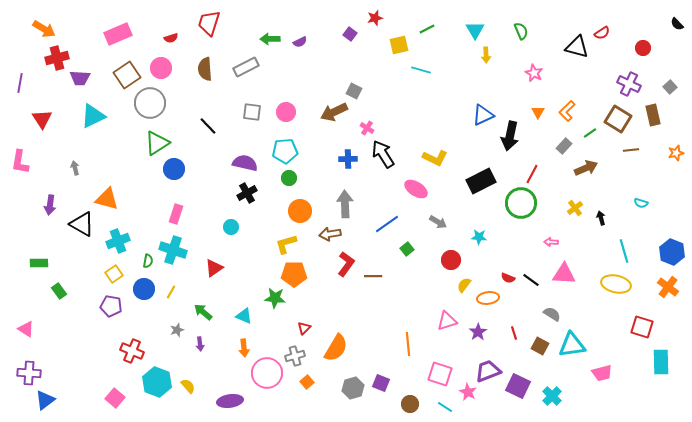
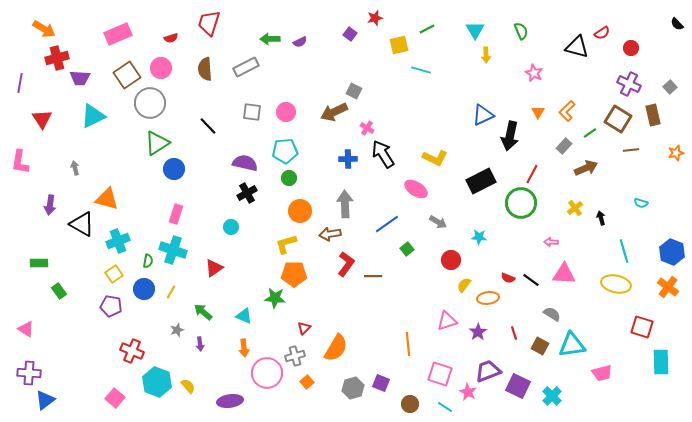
red circle at (643, 48): moved 12 px left
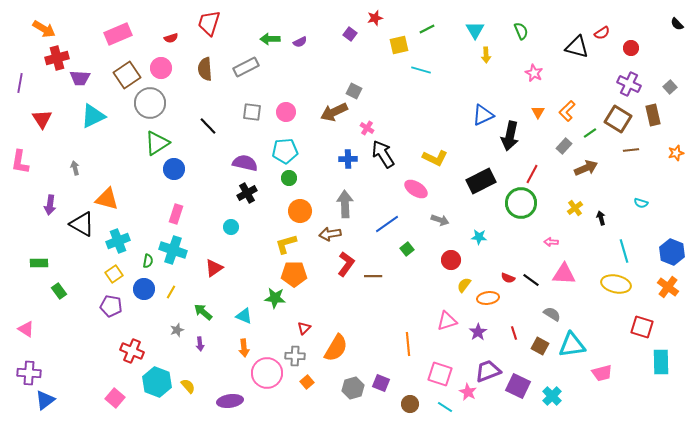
gray arrow at (438, 222): moved 2 px right, 2 px up; rotated 12 degrees counterclockwise
gray cross at (295, 356): rotated 18 degrees clockwise
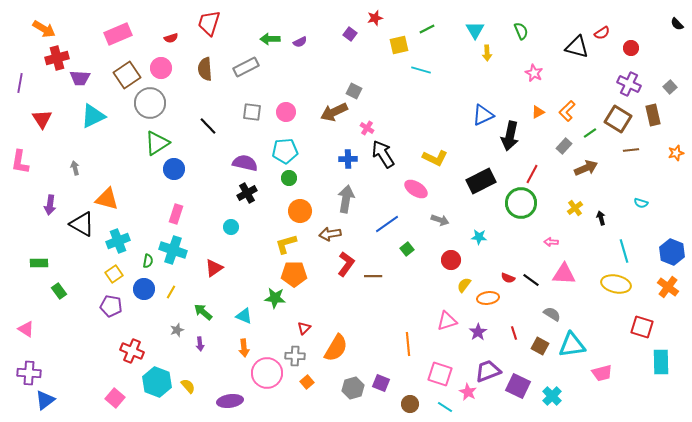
yellow arrow at (486, 55): moved 1 px right, 2 px up
orange triangle at (538, 112): rotated 32 degrees clockwise
gray arrow at (345, 204): moved 1 px right, 5 px up; rotated 12 degrees clockwise
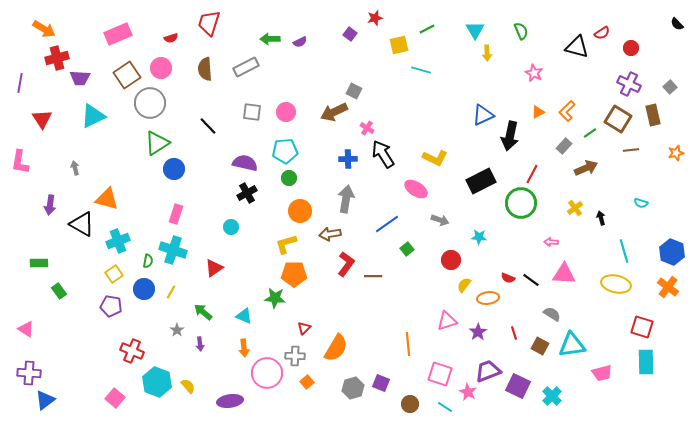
gray star at (177, 330): rotated 16 degrees counterclockwise
cyan rectangle at (661, 362): moved 15 px left
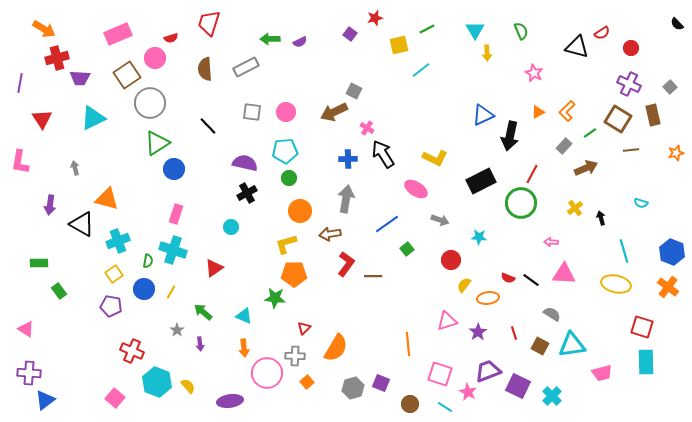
pink circle at (161, 68): moved 6 px left, 10 px up
cyan line at (421, 70): rotated 54 degrees counterclockwise
cyan triangle at (93, 116): moved 2 px down
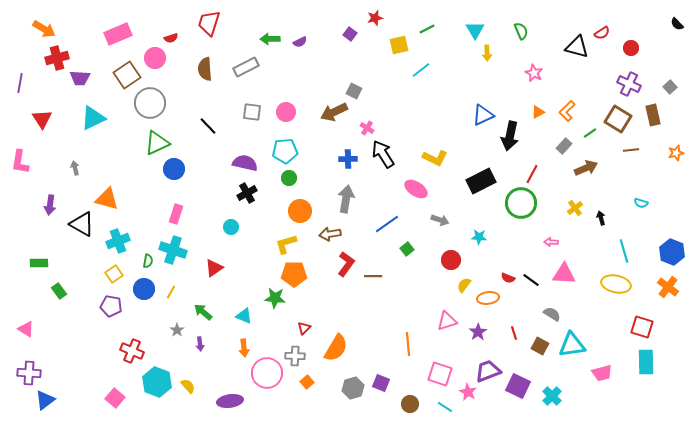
green triangle at (157, 143): rotated 8 degrees clockwise
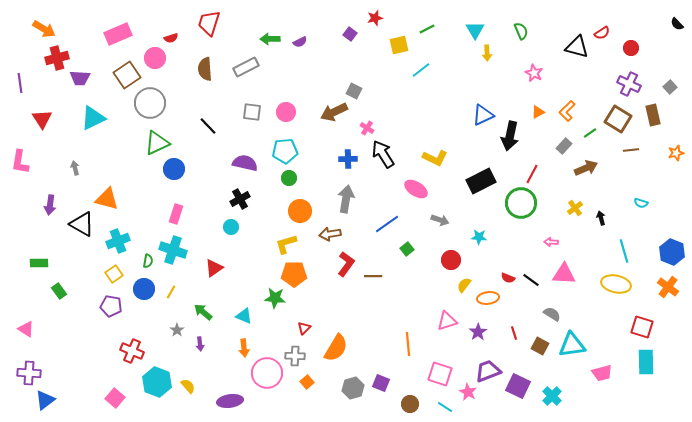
purple line at (20, 83): rotated 18 degrees counterclockwise
black cross at (247, 193): moved 7 px left, 6 px down
